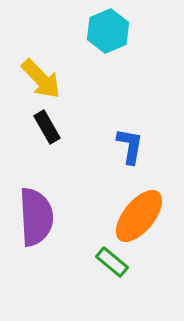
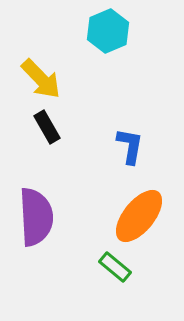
green rectangle: moved 3 px right, 5 px down
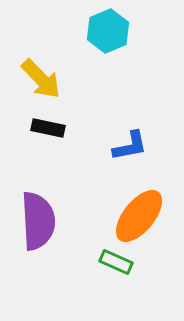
black rectangle: moved 1 px right, 1 px down; rotated 48 degrees counterclockwise
blue L-shape: rotated 69 degrees clockwise
purple semicircle: moved 2 px right, 4 px down
green rectangle: moved 1 px right, 5 px up; rotated 16 degrees counterclockwise
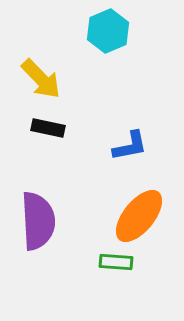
green rectangle: rotated 20 degrees counterclockwise
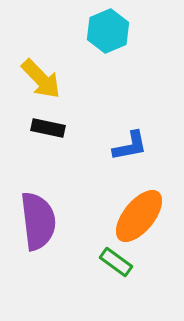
purple semicircle: rotated 4 degrees counterclockwise
green rectangle: rotated 32 degrees clockwise
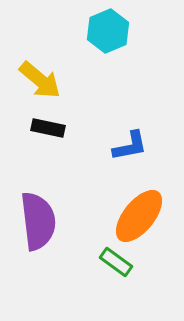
yellow arrow: moved 1 px left, 1 px down; rotated 6 degrees counterclockwise
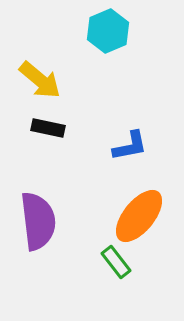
green rectangle: rotated 16 degrees clockwise
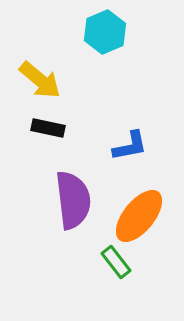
cyan hexagon: moved 3 px left, 1 px down
purple semicircle: moved 35 px right, 21 px up
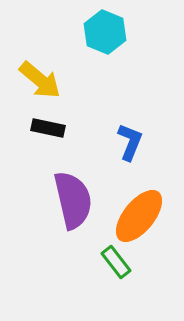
cyan hexagon: rotated 15 degrees counterclockwise
blue L-shape: moved 4 px up; rotated 57 degrees counterclockwise
purple semicircle: rotated 6 degrees counterclockwise
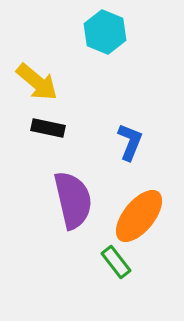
yellow arrow: moved 3 px left, 2 px down
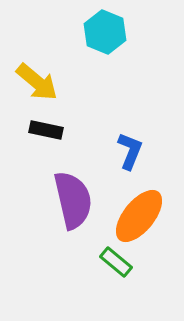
black rectangle: moved 2 px left, 2 px down
blue L-shape: moved 9 px down
green rectangle: rotated 12 degrees counterclockwise
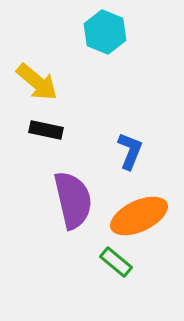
orange ellipse: rotated 26 degrees clockwise
